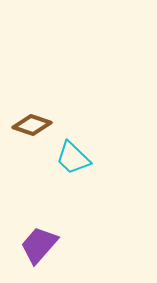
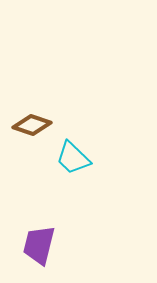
purple trapezoid: rotated 27 degrees counterclockwise
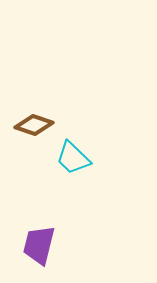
brown diamond: moved 2 px right
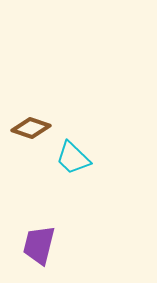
brown diamond: moved 3 px left, 3 px down
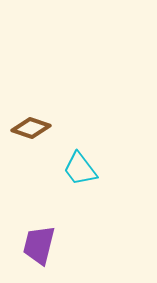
cyan trapezoid: moved 7 px right, 11 px down; rotated 9 degrees clockwise
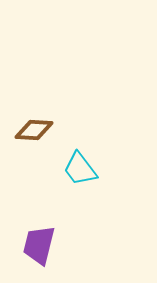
brown diamond: moved 3 px right, 2 px down; rotated 15 degrees counterclockwise
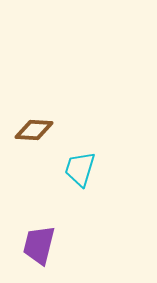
cyan trapezoid: rotated 54 degrees clockwise
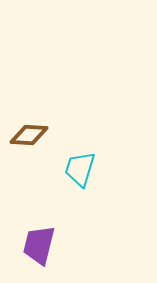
brown diamond: moved 5 px left, 5 px down
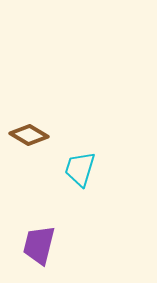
brown diamond: rotated 27 degrees clockwise
